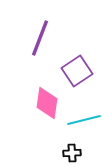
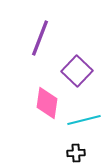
purple square: rotated 12 degrees counterclockwise
black cross: moved 4 px right
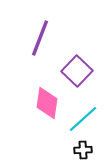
cyan line: moved 1 px left, 1 px up; rotated 28 degrees counterclockwise
black cross: moved 7 px right, 3 px up
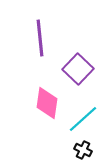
purple line: rotated 27 degrees counterclockwise
purple square: moved 1 px right, 2 px up
black cross: rotated 30 degrees clockwise
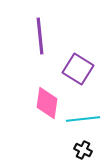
purple line: moved 2 px up
purple square: rotated 12 degrees counterclockwise
cyan line: rotated 36 degrees clockwise
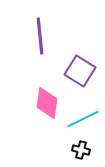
purple square: moved 2 px right, 2 px down
cyan line: rotated 20 degrees counterclockwise
black cross: moved 2 px left; rotated 12 degrees counterclockwise
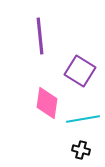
cyan line: rotated 16 degrees clockwise
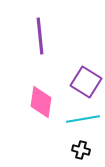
purple square: moved 6 px right, 11 px down
pink diamond: moved 6 px left, 1 px up
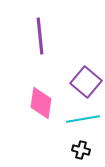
purple square: rotated 8 degrees clockwise
pink diamond: moved 1 px down
